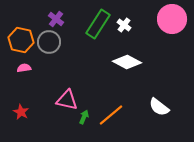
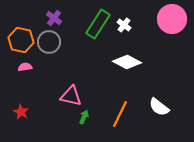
purple cross: moved 2 px left, 1 px up
pink semicircle: moved 1 px right, 1 px up
pink triangle: moved 4 px right, 4 px up
orange line: moved 9 px right, 1 px up; rotated 24 degrees counterclockwise
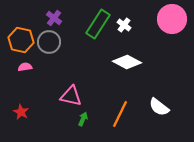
green arrow: moved 1 px left, 2 px down
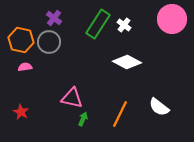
pink triangle: moved 1 px right, 2 px down
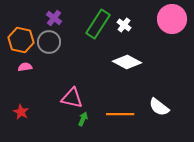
orange line: rotated 64 degrees clockwise
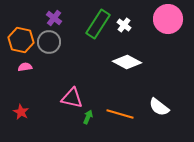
pink circle: moved 4 px left
orange line: rotated 16 degrees clockwise
green arrow: moved 5 px right, 2 px up
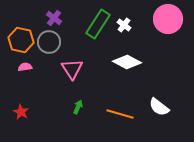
pink triangle: moved 29 px up; rotated 45 degrees clockwise
green arrow: moved 10 px left, 10 px up
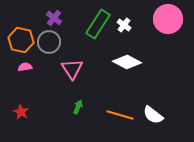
white semicircle: moved 6 px left, 8 px down
orange line: moved 1 px down
